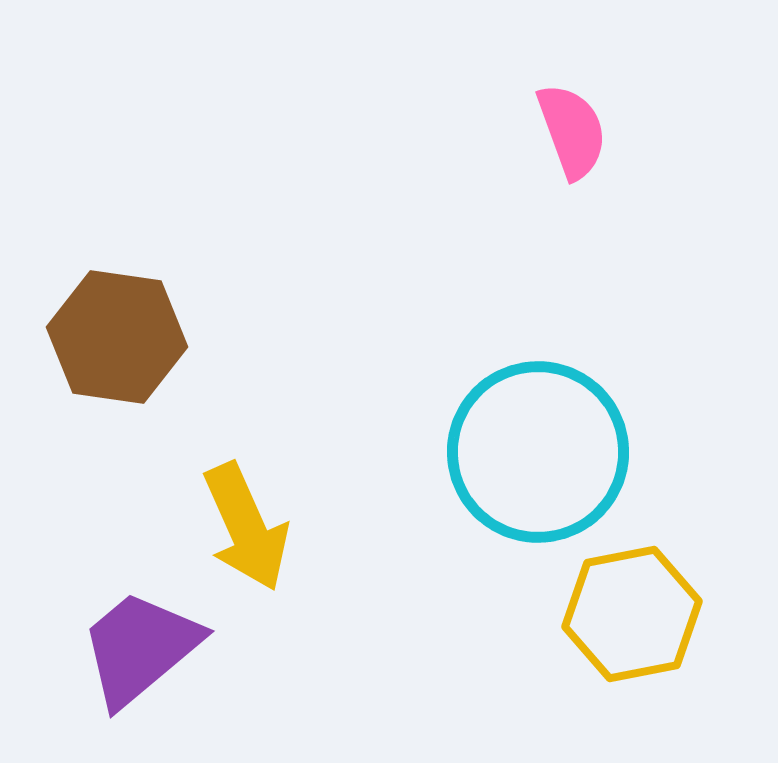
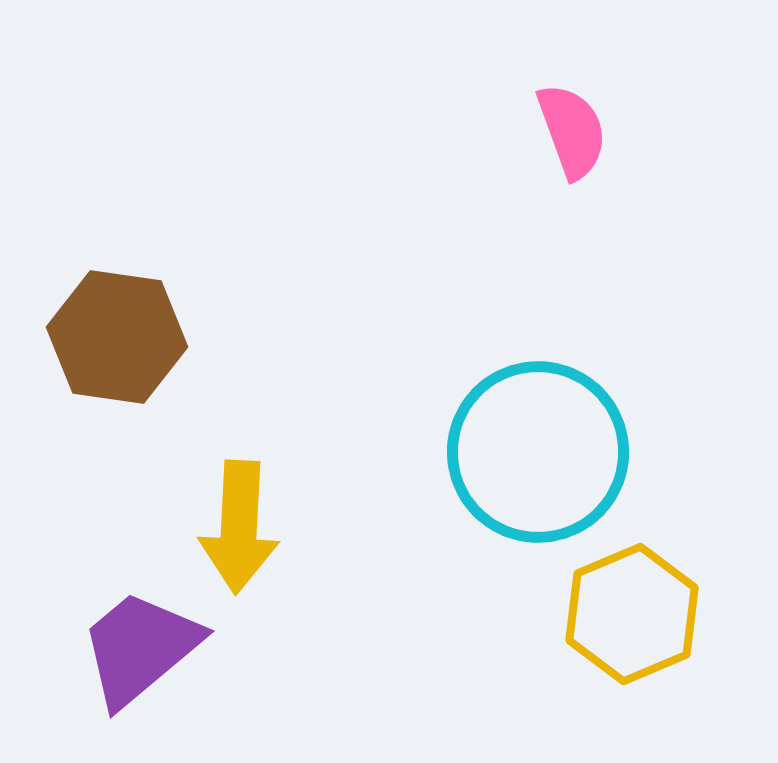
yellow arrow: moved 7 px left; rotated 27 degrees clockwise
yellow hexagon: rotated 12 degrees counterclockwise
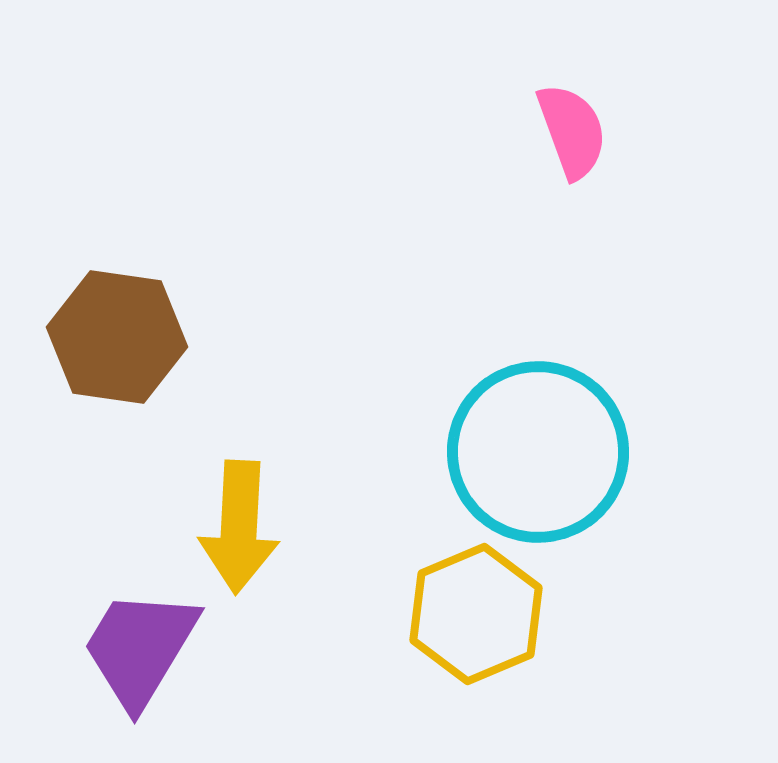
yellow hexagon: moved 156 px left
purple trapezoid: rotated 19 degrees counterclockwise
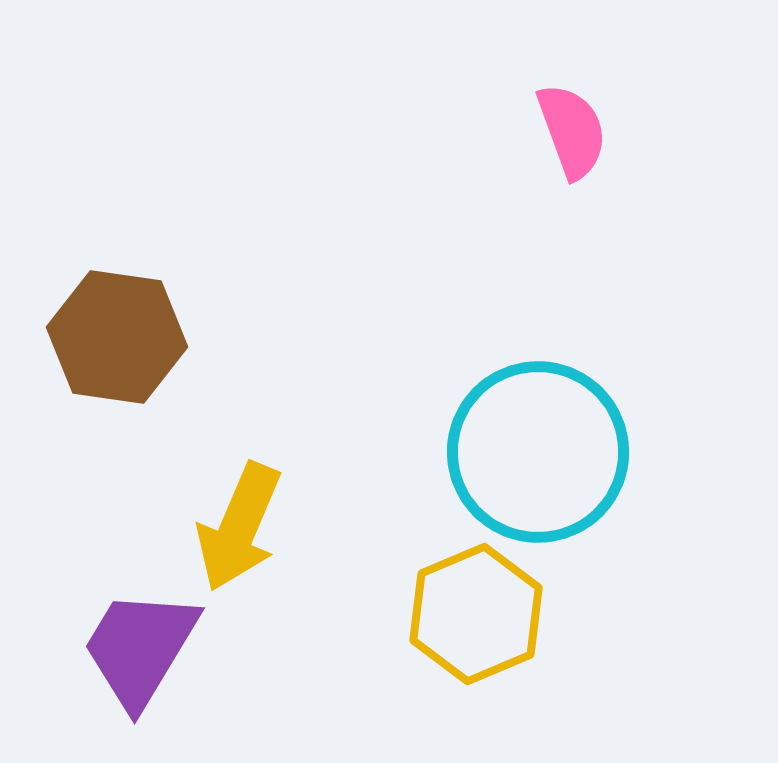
yellow arrow: rotated 20 degrees clockwise
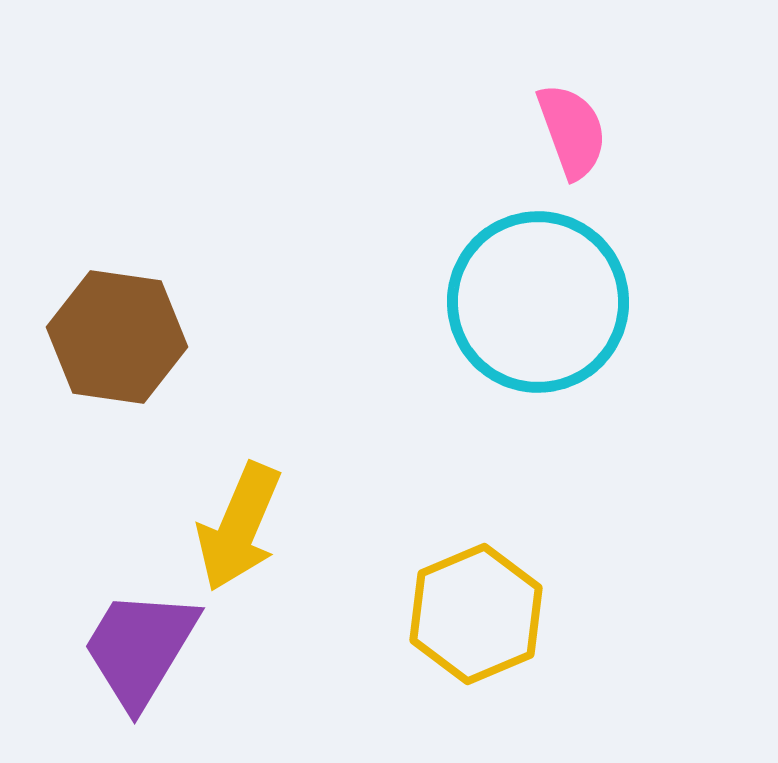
cyan circle: moved 150 px up
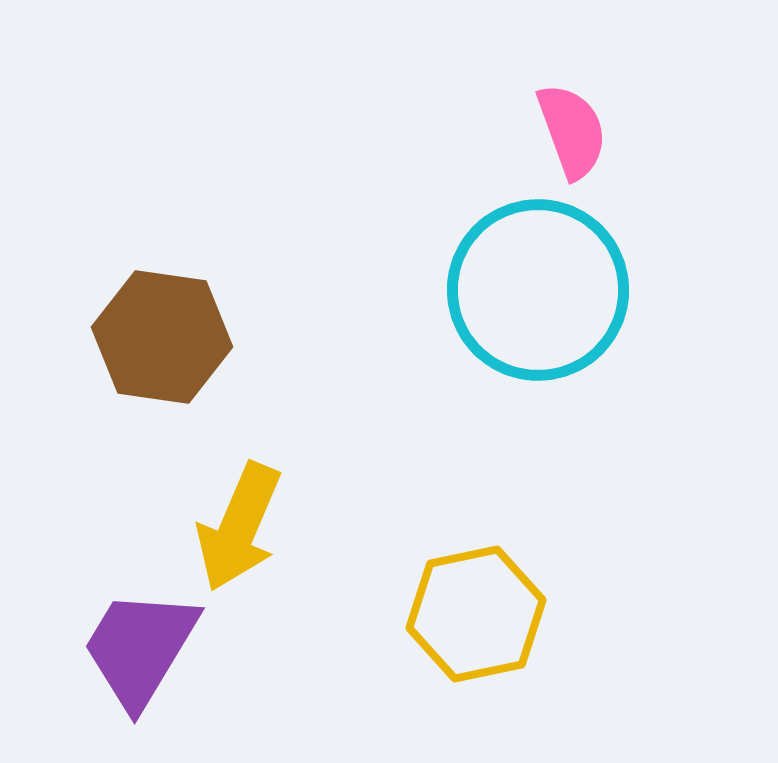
cyan circle: moved 12 px up
brown hexagon: moved 45 px right
yellow hexagon: rotated 11 degrees clockwise
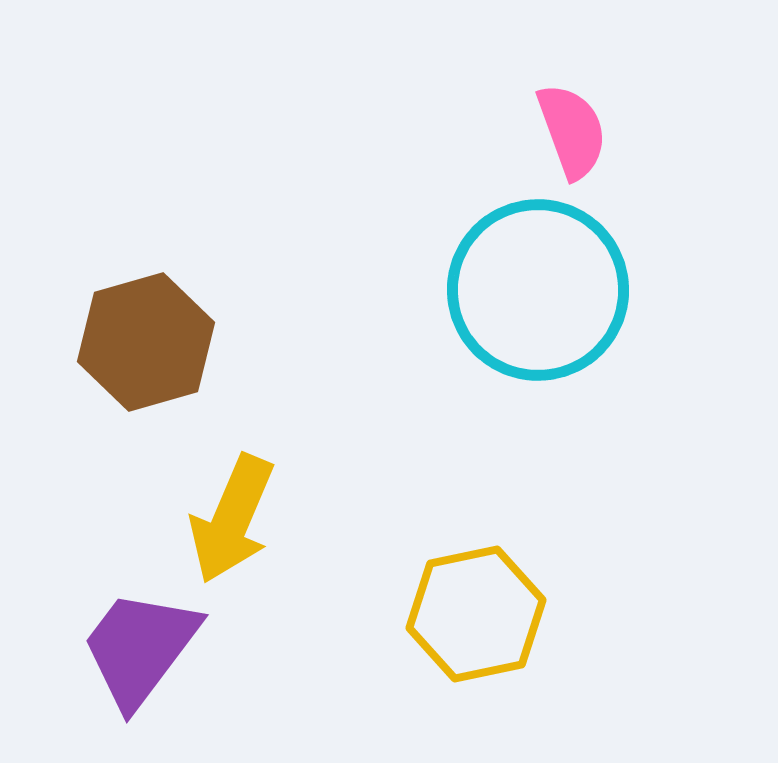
brown hexagon: moved 16 px left, 5 px down; rotated 24 degrees counterclockwise
yellow arrow: moved 7 px left, 8 px up
purple trapezoid: rotated 6 degrees clockwise
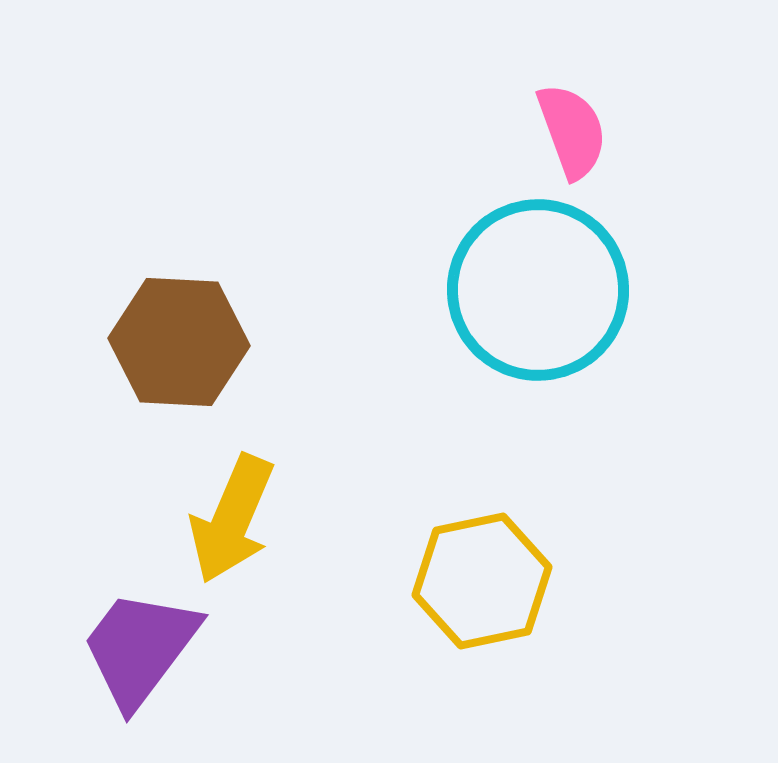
brown hexagon: moved 33 px right; rotated 19 degrees clockwise
yellow hexagon: moved 6 px right, 33 px up
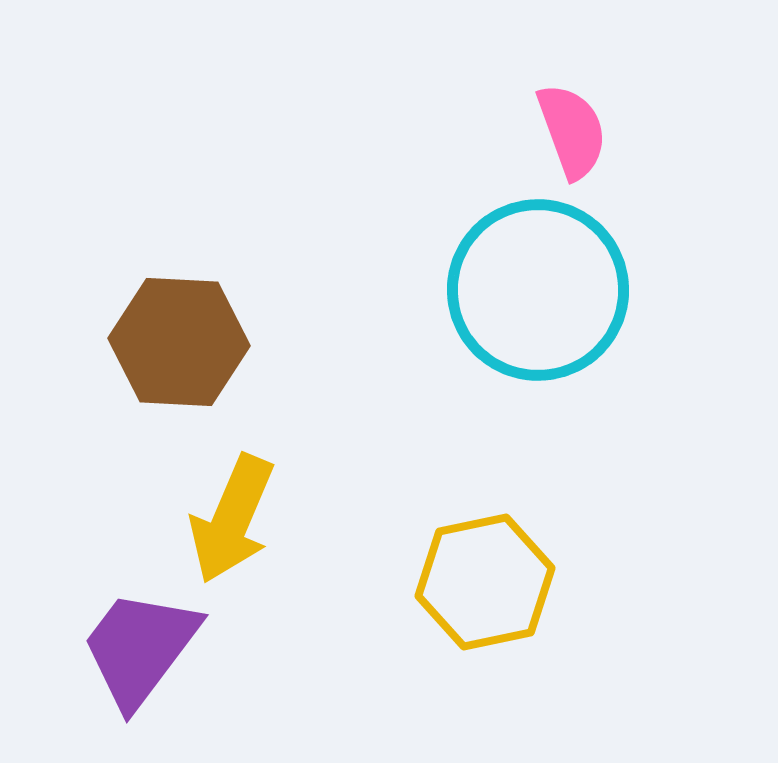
yellow hexagon: moved 3 px right, 1 px down
